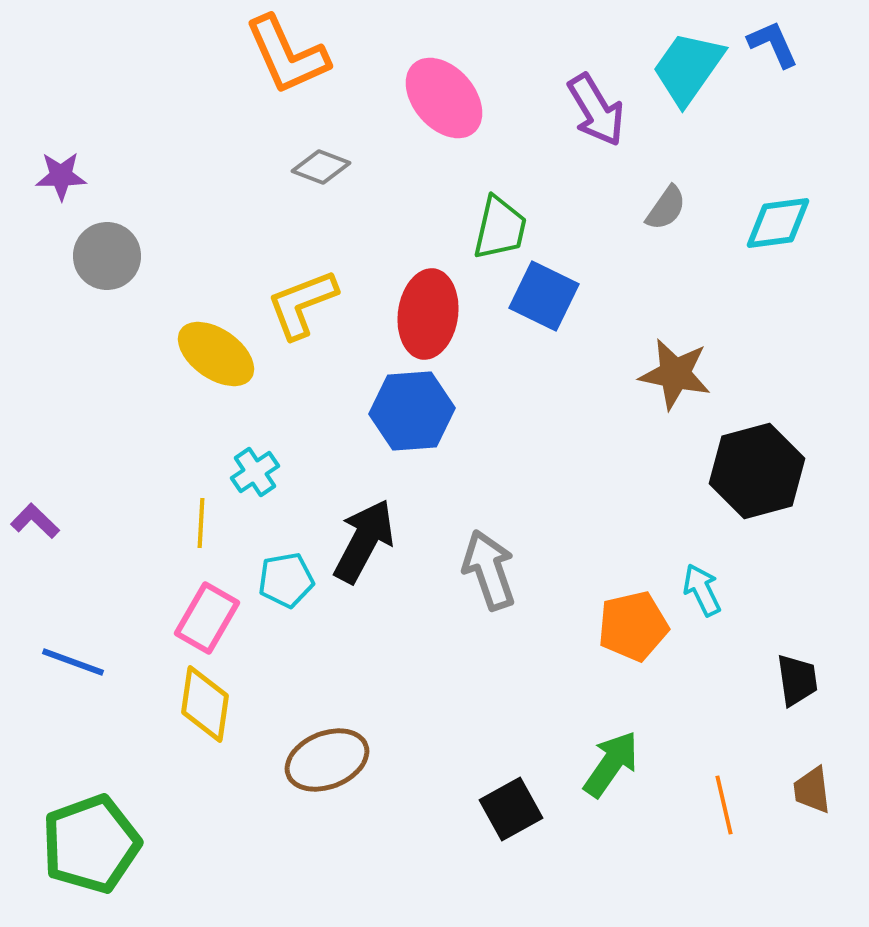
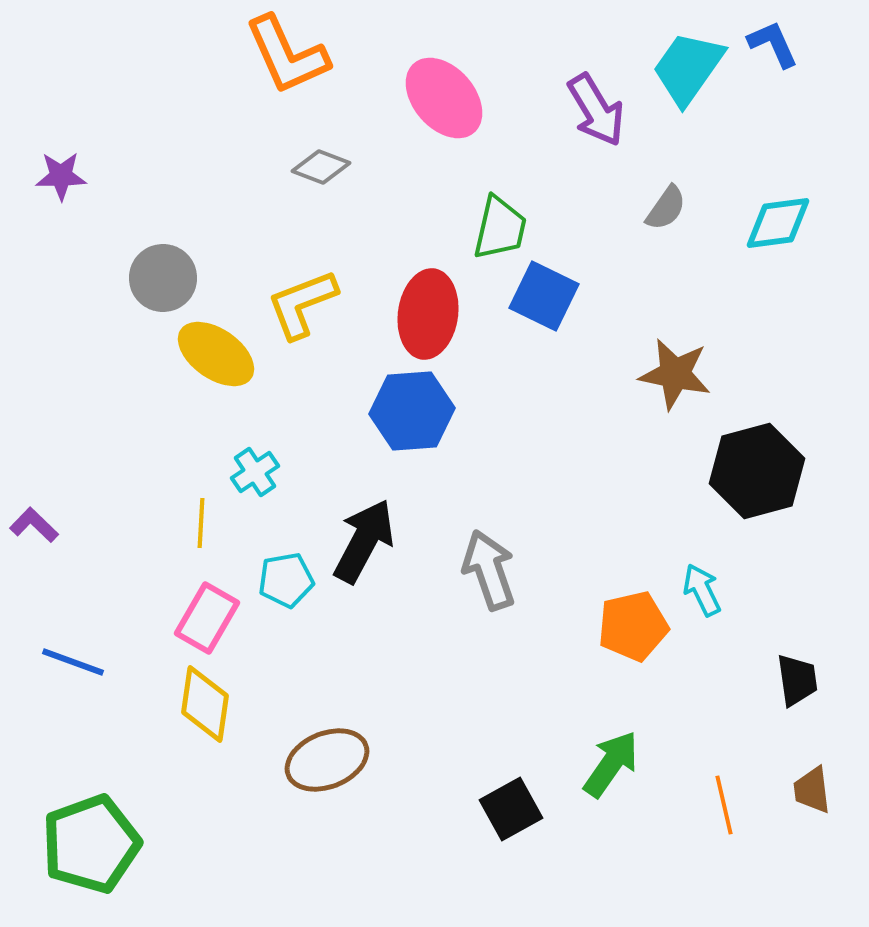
gray circle: moved 56 px right, 22 px down
purple L-shape: moved 1 px left, 4 px down
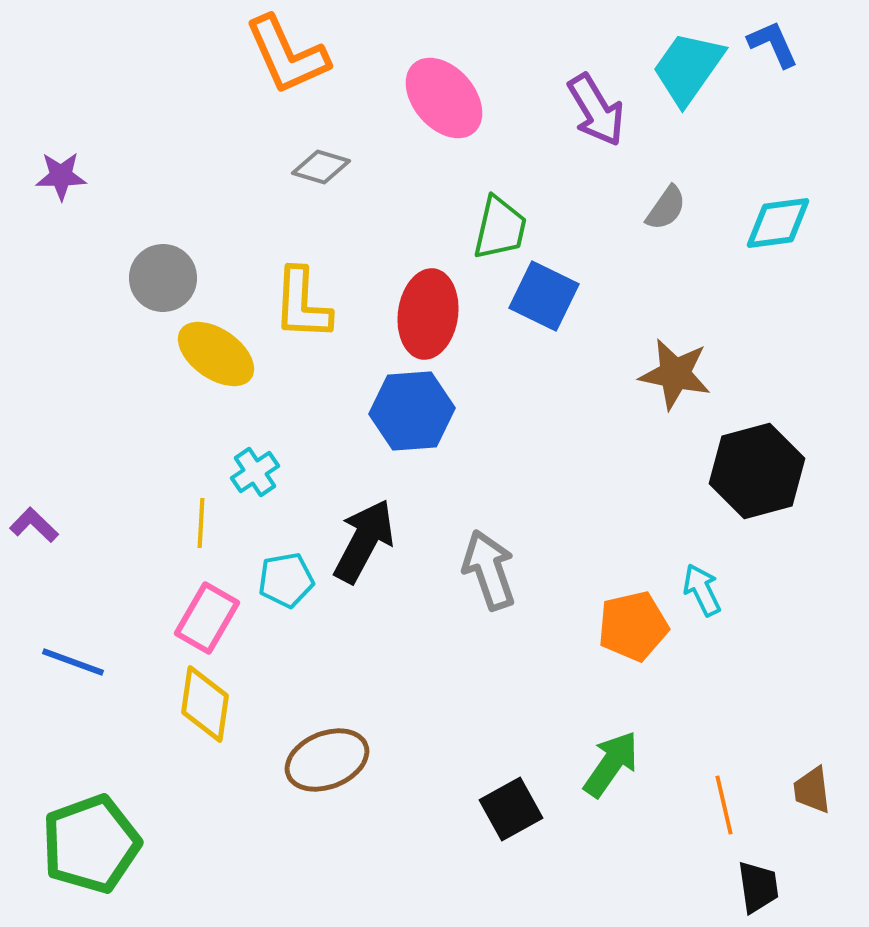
gray diamond: rotated 4 degrees counterclockwise
yellow L-shape: rotated 66 degrees counterclockwise
black trapezoid: moved 39 px left, 207 px down
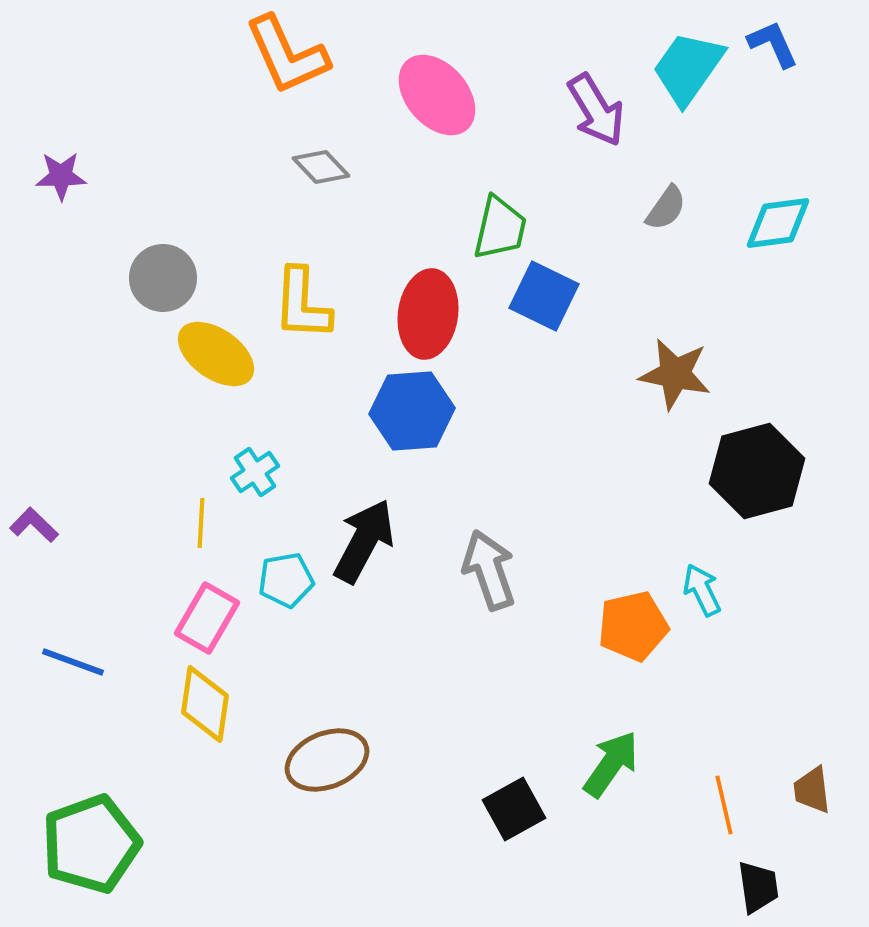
pink ellipse: moved 7 px left, 3 px up
gray diamond: rotated 30 degrees clockwise
black square: moved 3 px right
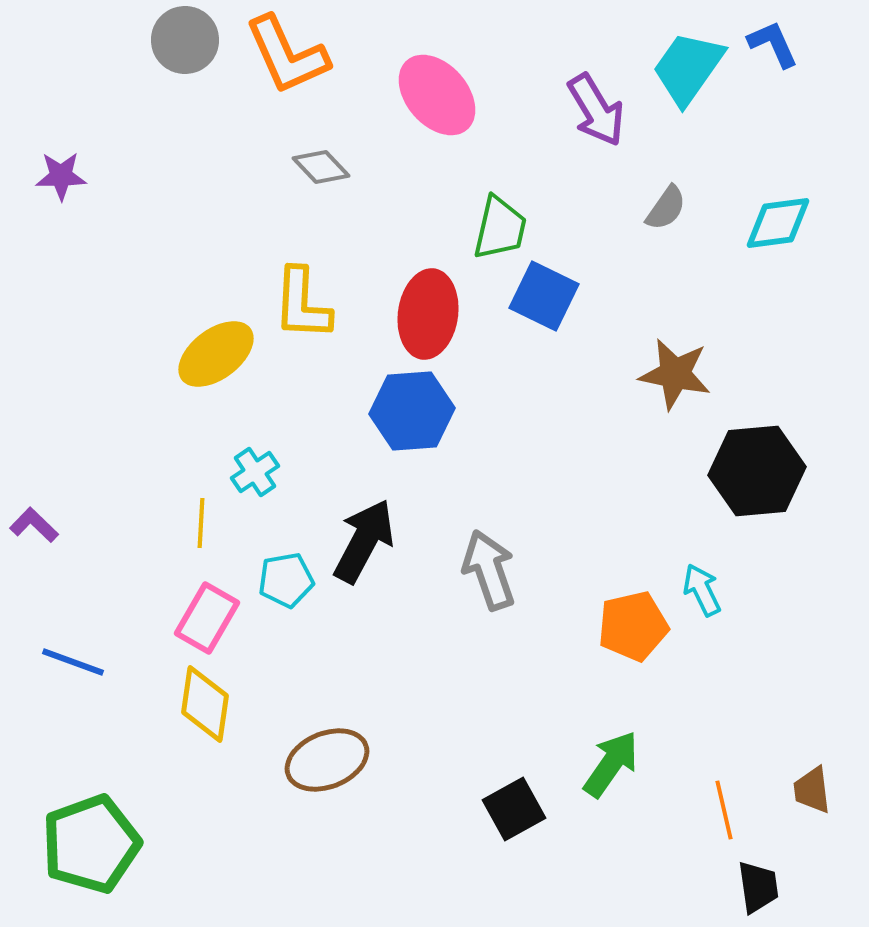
gray circle: moved 22 px right, 238 px up
yellow ellipse: rotated 72 degrees counterclockwise
black hexagon: rotated 10 degrees clockwise
orange line: moved 5 px down
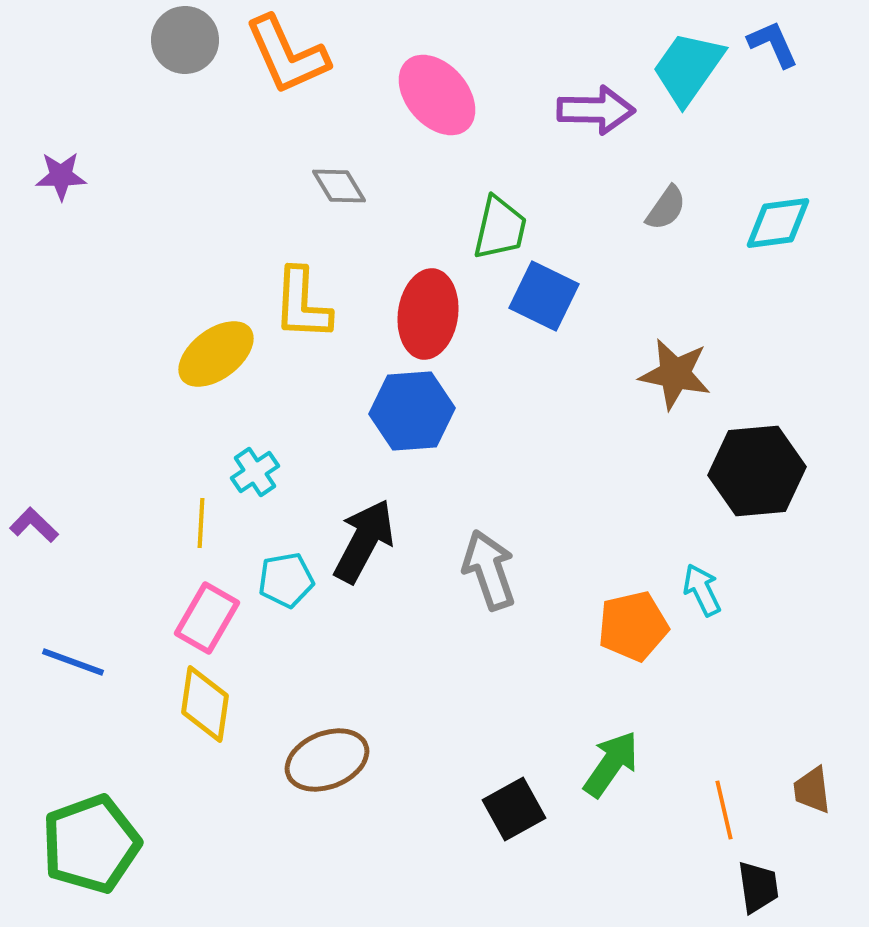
purple arrow: rotated 58 degrees counterclockwise
gray diamond: moved 18 px right, 19 px down; rotated 12 degrees clockwise
